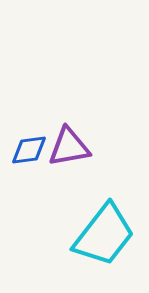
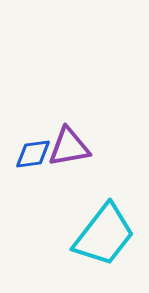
blue diamond: moved 4 px right, 4 px down
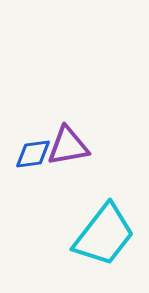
purple triangle: moved 1 px left, 1 px up
